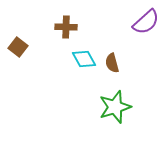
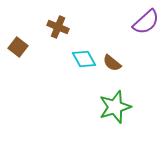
brown cross: moved 8 px left; rotated 20 degrees clockwise
brown semicircle: rotated 36 degrees counterclockwise
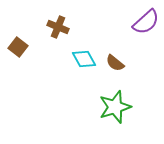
brown semicircle: moved 3 px right
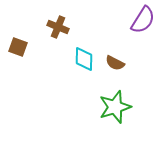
purple semicircle: moved 3 px left, 2 px up; rotated 16 degrees counterclockwise
brown square: rotated 18 degrees counterclockwise
cyan diamond: rotated 30 degrees clockwise
brown semicircle: rotated 12 degrees counterclockwise
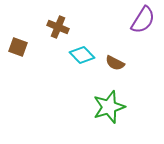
cyan diamond: moved 2 px left, 4 px up; rotated 45 degrees counterclockwise
green star: moved 6 px left
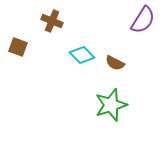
brown cross: moved 6 px left, 6 px up
green star: moved 2 px right, 2 px up
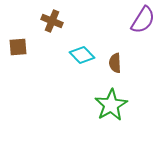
brown square: rotated 24 degrees counterclockwise
brown semicircle: rotated 60 degrees clockwise
green star: rotated 12 degrees counterclockwise
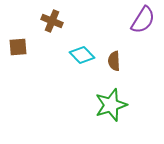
brown semicircle: moved 1 px left, 2 px up
green star: rotated 12 degrees clockwise
